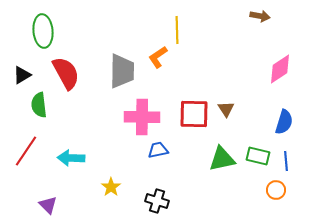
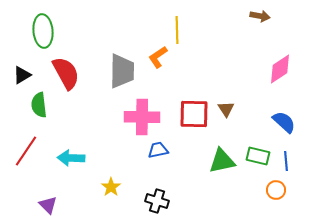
blue semicircle: rotated 65 degrees counterclockwise
green triangle: moved 2 px down
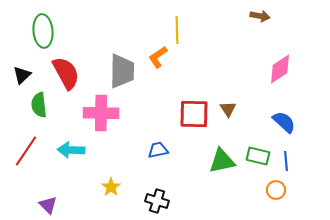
black triangle: rotated 12 degrees counterclockwise
brown triangle: moved 2 px right
pink cross: moved 41 px left, 4 px up
cyan arrow: moved 8 px up
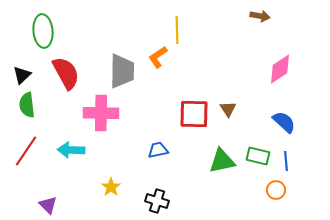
green semicircle: moved 12 px left
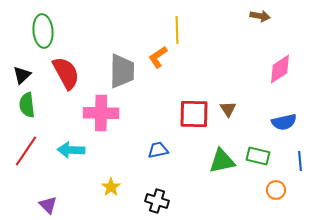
blue semicircle: rotated 125 degrees clockwise
blue line: moved 14 px right
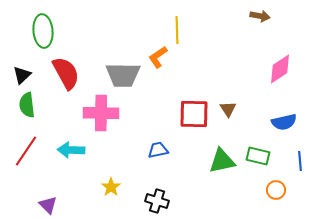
gray trapezoid: moved 1 px right, 4 px down; rotated 90 degrees clockwise
